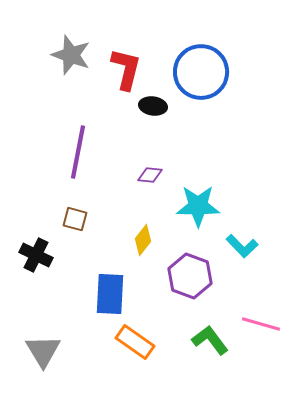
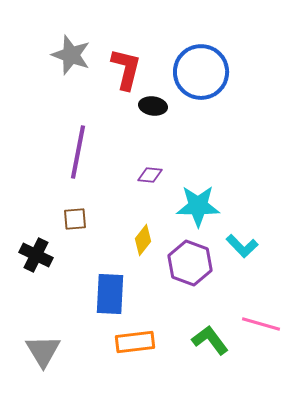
brown square: rotated 20 degrees counterclockwise
purple hexagon: moved 13 px up
orange rectangle: rotated 42 degrees counterclockwise
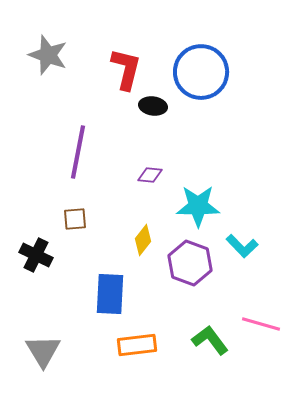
gray star: moved 23 px left
orange rectangle: moved 2 px right, 3 px down
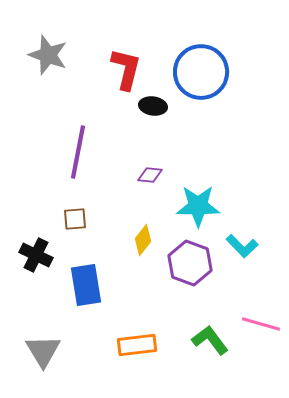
blue rectangle: moved 24 px left, 9 px up; rotated 12 degrees counterclockwise
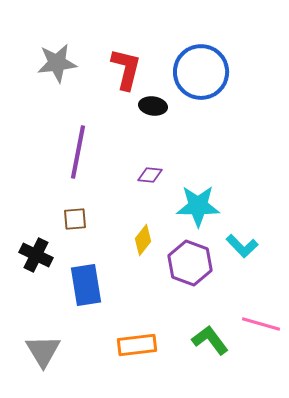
gray star: moved 9 px right, 8 px down; rotated 27 degrees counterclockwise
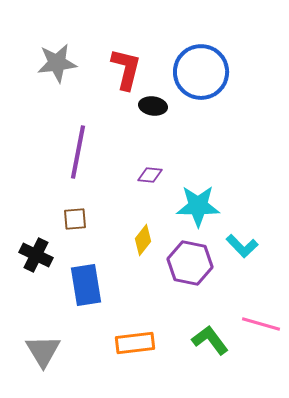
purple hexagon: rotated 9 degrees counterclockwise
orange rectangle: moved 2 px left, 2 px up
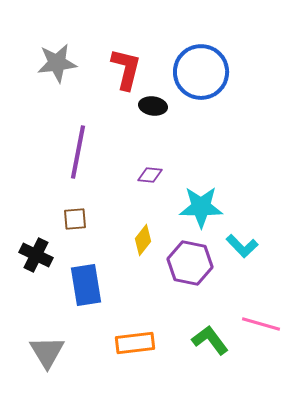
cyan star: moved 3 px right, 1 px down
gray triangle: moved 4 px right, 1 px down
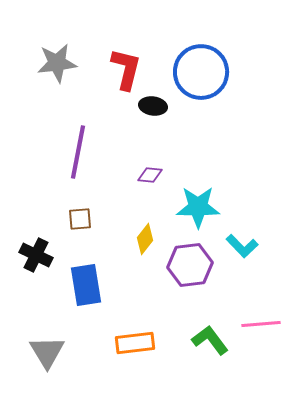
cyan star: moved 3 px left
brown square: moved 5 px right
yellow diamond: moved 2 px right, 1 px up
purple hexagon: moved 2 px down; rotated 18 degrees counterclockwise
pink line: rotated 21 degrees counterclockwise
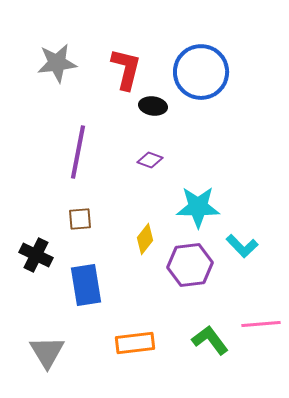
purple diamond: moved 15 px up; rotated 15 degrees clockwise
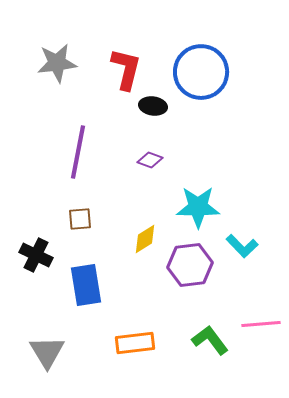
yellow diamond: rotated 20 degrees clockwise
